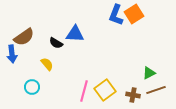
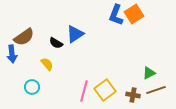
blue triangle: rotated 36 degrees counterclockwise
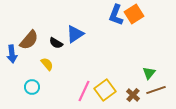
brown semicircle: moved 5 px right, 3 px down; rotated 15 degrees counterclockwise
green triangle: rotated 24 degrees counterclockwise
pink line: rotated 10 degrees clockwise
brown cross: rotated 32 degrees clockwise
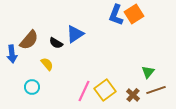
green triangle: moved 1 px left, 1 px up
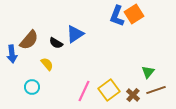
blue L-shape: moved 1 px right, 1 px down
yellow square: moved 4 px right
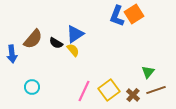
brown semicircle: moved 4 px right, 1 px up
yellow semicircle: moved 26 px right, 14 px up
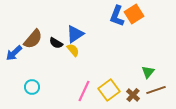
blue arrow: moved 2 px right, 1 px up; rotated 54 degrees clockwise
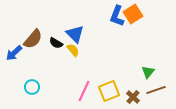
orange square: moved 1 px left
blue triangle: rotated 42 degrees counterclockwise
yellow square: moved 1 px down; rotated 15 degrees clockwise
brown cross: moved 2 px down
